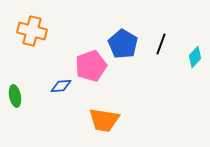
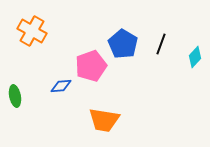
orange cross: rotated 16 degrees clockwise
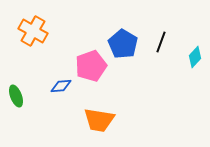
orange cross: moved 1 px right
black line: moved 2 px up
green ellipse: moved 1 px right; rotated 10 degrees counterclockwise
orange trapezoid: moved 5 px left
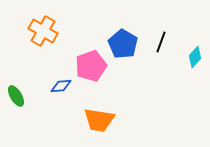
orange cross: moved 10 px right
green ellipse: rotated 10 degrees counterclockwise
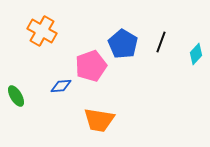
orange cross: moved 1 px left
cyan diamond: moved 1 px right, 3 px up
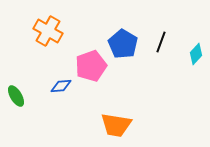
orange cross: moved 6 px right
orange trapezoid: moved 17 px right, 5 px down
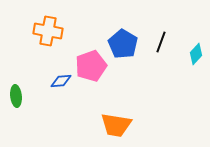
orange cross: rotated 20 degrees counterclockwise
blue diamond: moved 5 px up
green ellipse: rotated 25 degrees clockwise
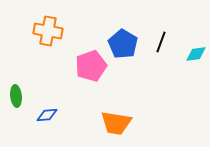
cyan diamond: rotated 40 degrees clockwise
blue diamond: moved 14 px left, 34 px down
orange trapezoid: moved 2 px up
